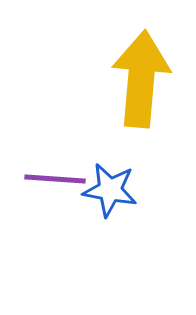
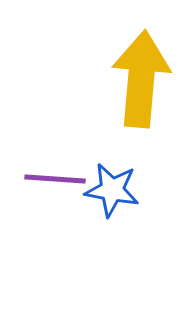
blue star: moved 2 px right
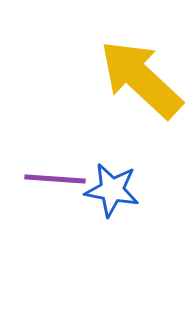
yellow arrow: rotated 52 degrees counterclockwise
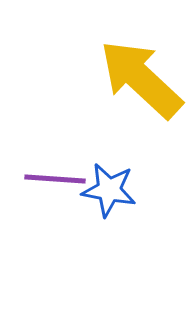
blue star: moved 3 px left
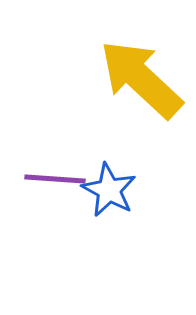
blue star: rotated 18 degrees clockwise
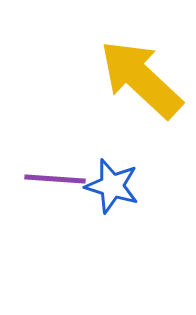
blue star: moved 3 px right, 4 px up; rotated 12 degrees counterclockwise
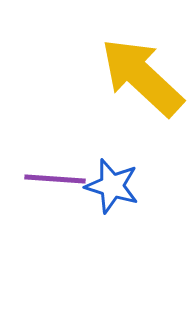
yellow arrow: moved 1 px right, 2 px up
